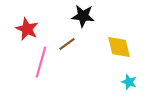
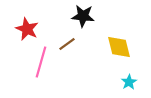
cyan star: rotated 21 degrees clockwise
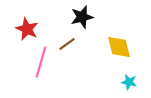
black star: moved 1 px left, 1 px down; rotated 20 degrees counterclockwise
cyan star: rotated 28 degrees counterclockwise
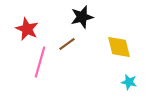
pink line: moved 1 px left
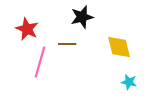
brown line: rotated 36 degrees clockwise
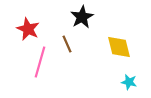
black star: rotated 15 degrees counterclockwise
red star: moved 1 px right
brown line: rotated 66 degrees clockwise
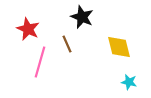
black star: rotated 20 degrees counterclockwise
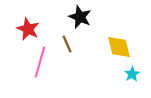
black star: moved 2 px left
cyan star: moved 3 px right, 8 px up; rotated 28 degrees clockwise
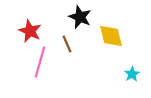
red star: moved 2 px right, 2 px down
yellow diamond: moved 8 px left, 11 px up
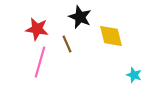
red star: moved 7 px right, 2 px up; rotated 15 degrees counterclockwise
cyan star: moved 2 px right, 1 px down; rotated 21 degrees counterclockwise
